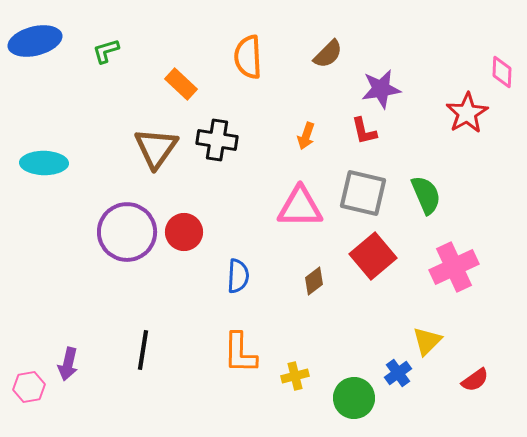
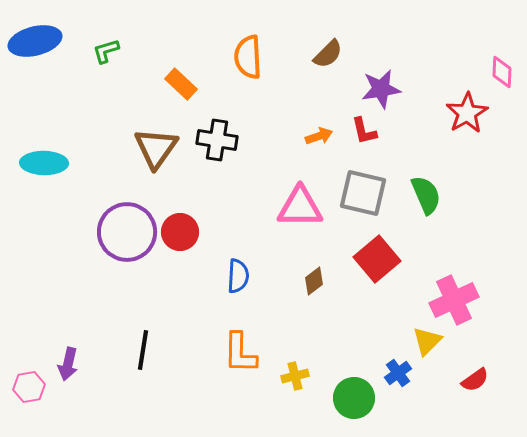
orange arrow: moved 13 px right; rotated 128 degrees counterclockwise
red circle: moved 4 px left
red square: moved 4 px right, 3 px down
pink cross: moved 33 px down
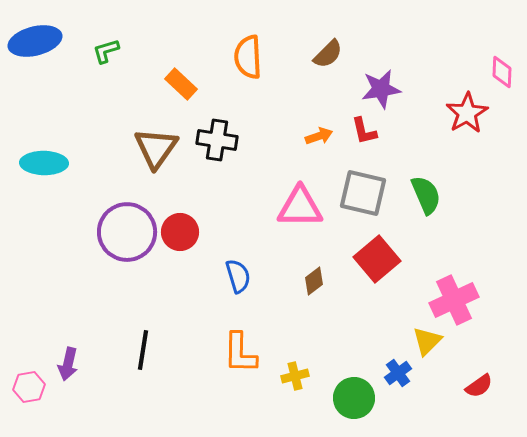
blue semicircle: rotated 20 degrees counterclockwise
red semicircle: moved 4 px right, 6 px down
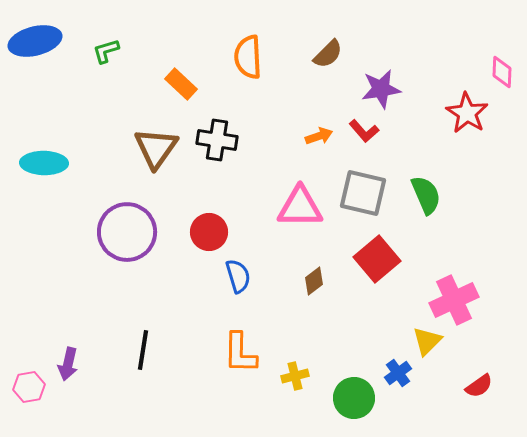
red star: rotated 9 degrees counterclockwise
red L-shape: rotated 28 degrees counterclockwise
red circle: moved 29 px right
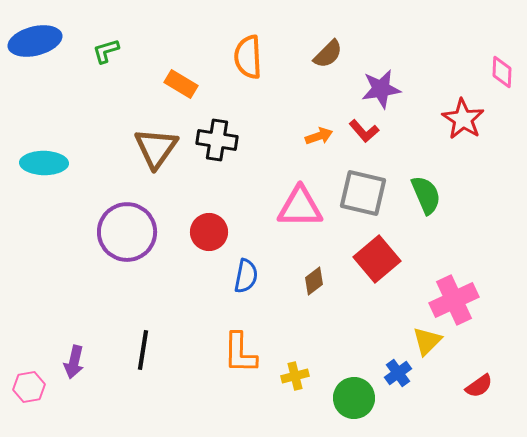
orange rectangle: rotated 12 degrees counterclockwise
red star: moved 4 px left, 6 px down
blue semicircle: moved 8 px right; rotated 28 degrees clockwise
purple arrow: moved 6 px right, 2 px up
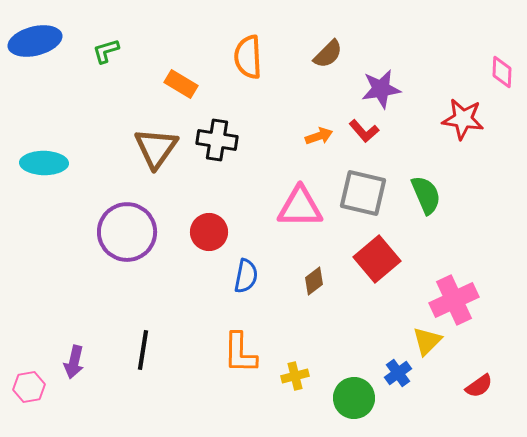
red star: rotated 24 degrees counterclockwise
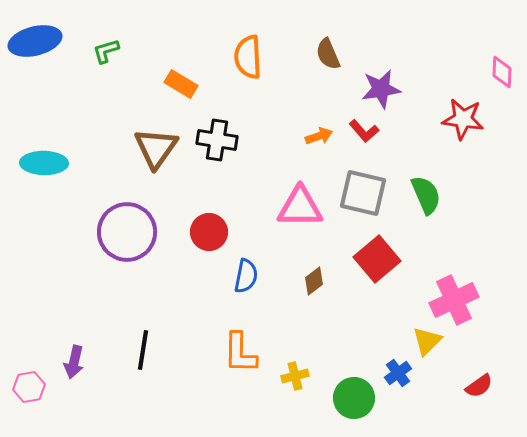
brown semicircle: rotated 112 degrees clockwise
